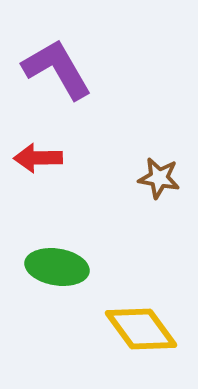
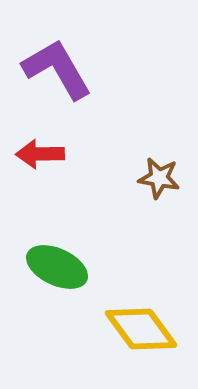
red arrow: moved 2 px right, 4 px up
green ellipse: rotated 16 degrees clockwise
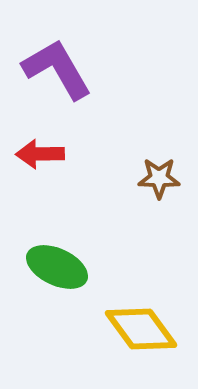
brown star: rotated 9 degrees counterclockwise
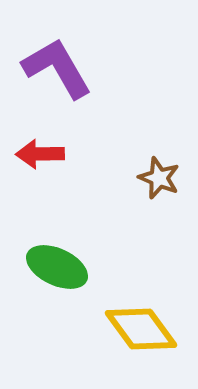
purple L-shape: moved 1 px up
brown star: rotated 21 degrees clockwise
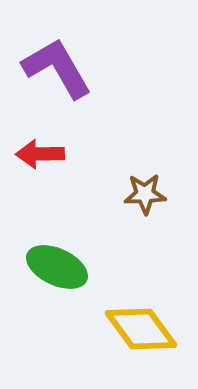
brown star: moved 14 px left, 16 px down; rotated 24 degrees counterclockwise
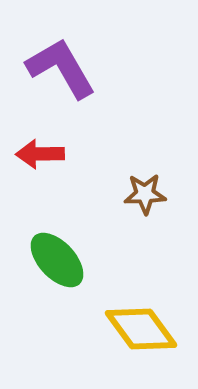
purple L-shape: moved 4 px right
green ellipse: moved 7 px up; rotated 22 degrees clockwise
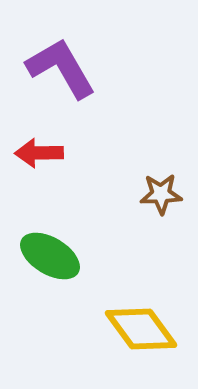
red arrow: moved 1 px left, 1 px up
brown star: moved 16 px right
green ellipse: moved 7 px left, 4 px up; rotated 16 degrees counterclockwise
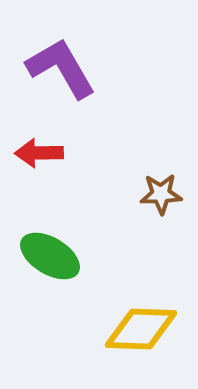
yellow diamond: rotated 52 degrees counterclockwise
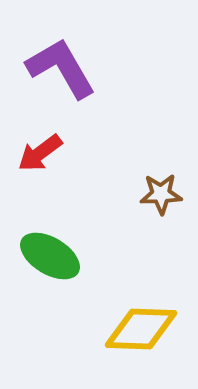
red arrow: moved 1 px right; rotated 36 degrees counterclockwise
